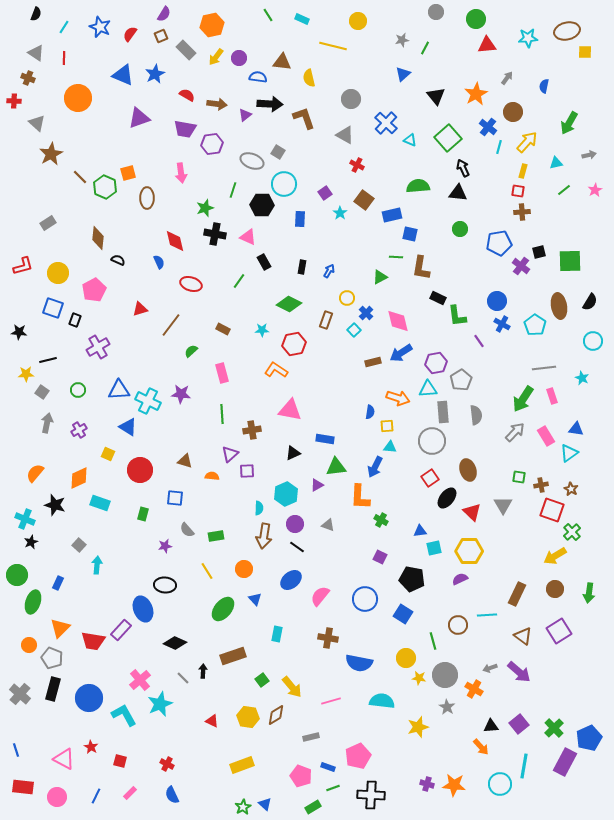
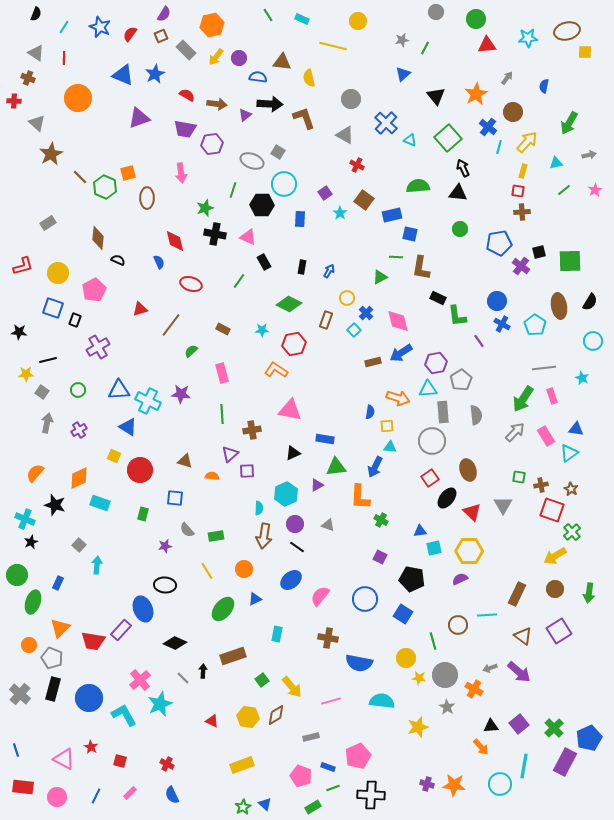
yellow square at (108, 454): moved 6 px right, 2 px down
blue triangle at (255, 599): rotated 48 degrees clockwise
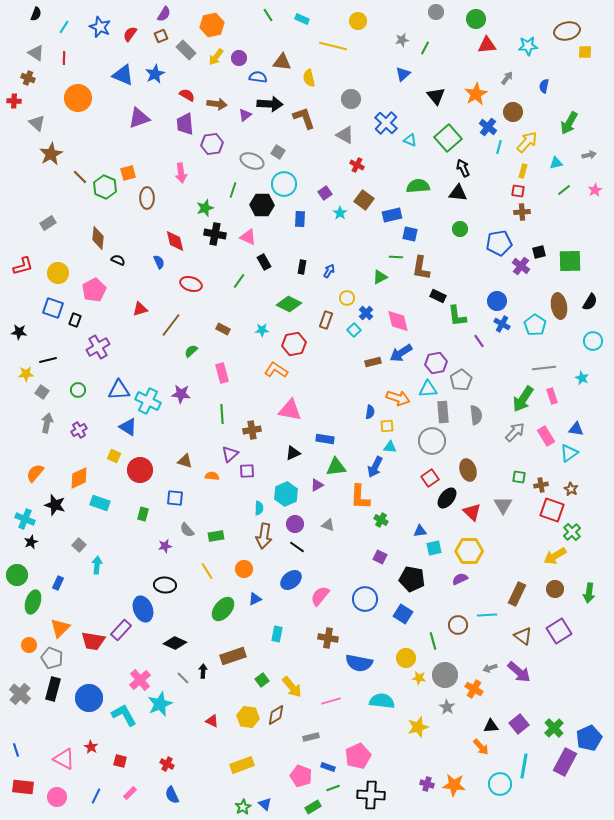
cyan star at (528, 38): moved 8 px down
purple trapezoid at (185, 129): moved 5 px up; rotated 75 degrees clockwise
black rectangle at (438, 298): moved 2 px up
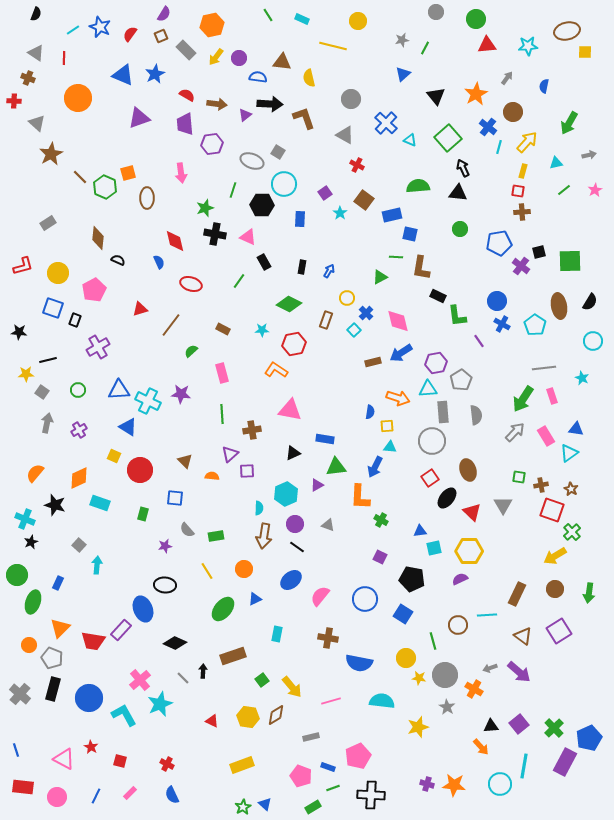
cyan line at (64, 27): moved 9 px right, 3 px down; rotated 24 degrees clockwise
brown triangle at (185, 461): rotated 28 degrees clockwise
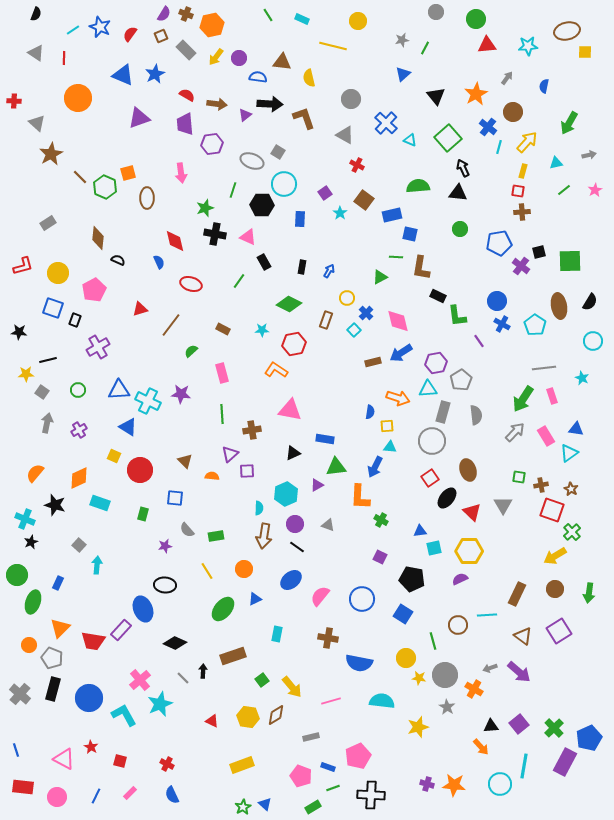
brown cross at (28, 78): moved 158 px right, 64 px up
gray rectangle at (443, 412): rotated 20 degrees clockwise
blue circle at (365, 599): moved 3 px left
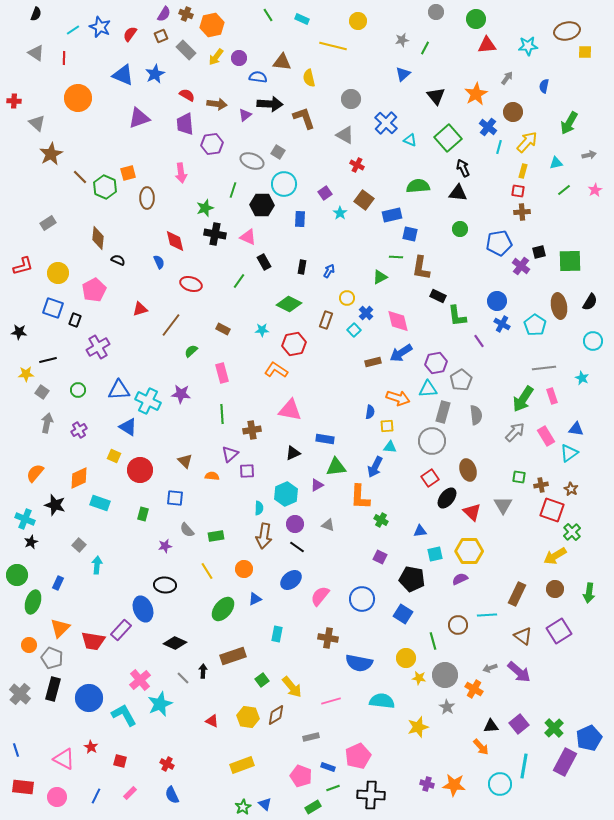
cyan square at (434, 548): moved 1 px right, 6 px down
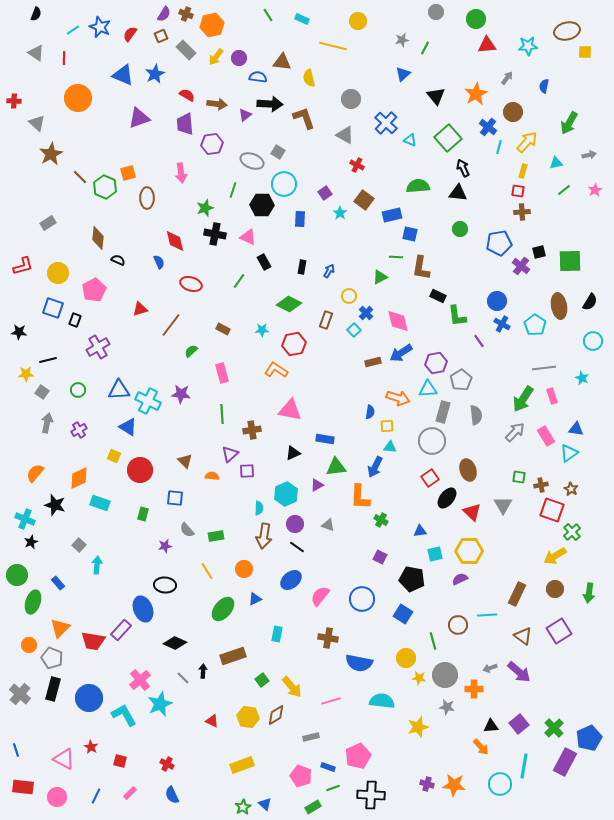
yellow circle at (347, 298): moved 2 px right, 2 px up
blue rectangle at (58, 583): rotated 64 degrees counterclockwise
orange cross at (474, 689): rotated 30 degrees counterclockwise
gray star at (447, 707): rotated 21 degrees counterclockwise
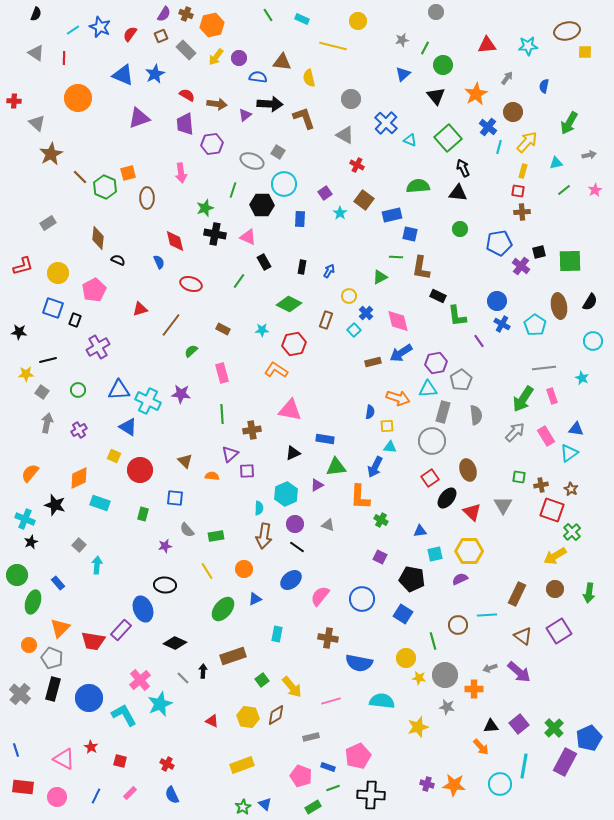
green circle at (476, 19): moved 33 px left, 46 px down
orange semicircle at (35, 473): moved 5 px left
